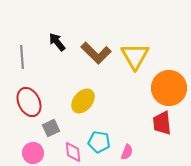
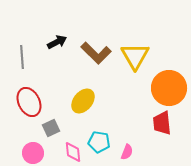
black arrow: rotated 102 degrees clockwise
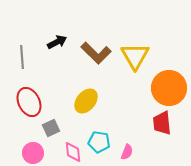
yellow ellipse: moved 3 px right
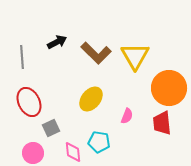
yellow ellipse: moved 5 px right, 2 px up
pink semicircle: moved 36 px up
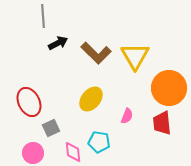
black arrow: moved 1 px right, 1 px down
gray line: moved 21 px right, 41 px up
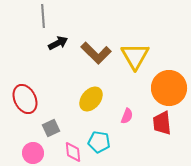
red ellipse: moved 4 px left, 3 px up
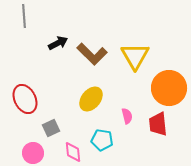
gray line: moved 19 px left
brown L-shape: moved 4 px left, 1 px down
pink semicircle: rotated 35 degrees counterclockwise
red trapezoid: moved 4 px left, 1 px down
cyan pentagon: moved 3 px right, 2 px up
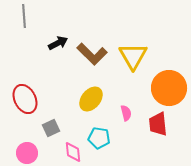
yellow triangle: moved 2 px left
pink semicircle: moved 1 px left, 3 px up
cyan pentagon: moved 3 px left, 2 px up
pink circle: moved 6 px left
